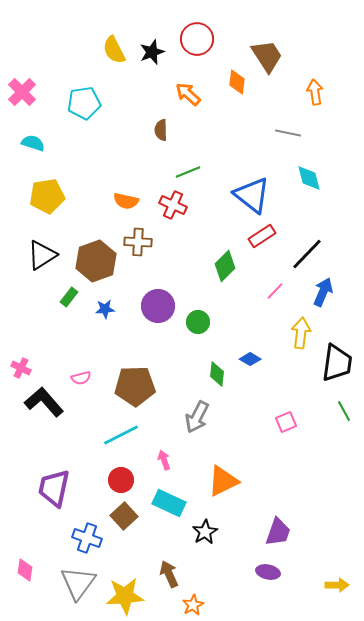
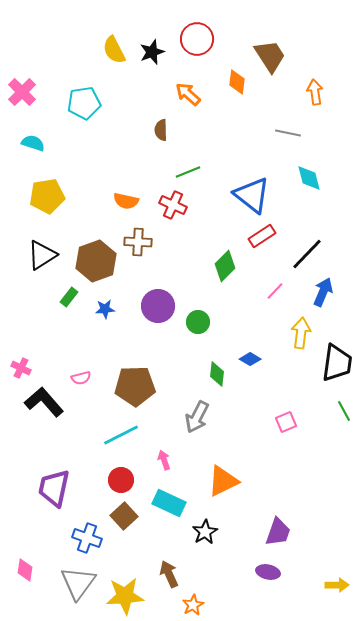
brown trapezoid at (267, 56): moved 3 px right
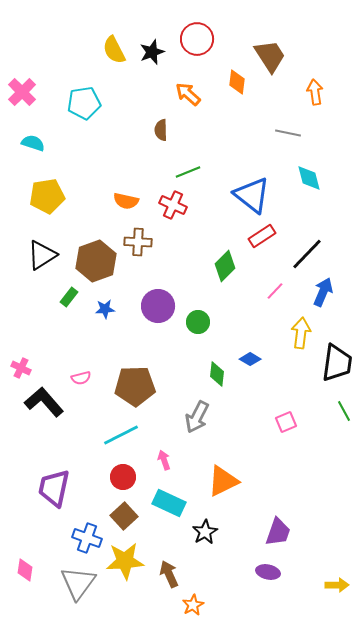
red circle at (121, 480): moved 2 px right, 3 px up
yellow star at (125, 596): moved 35 px up
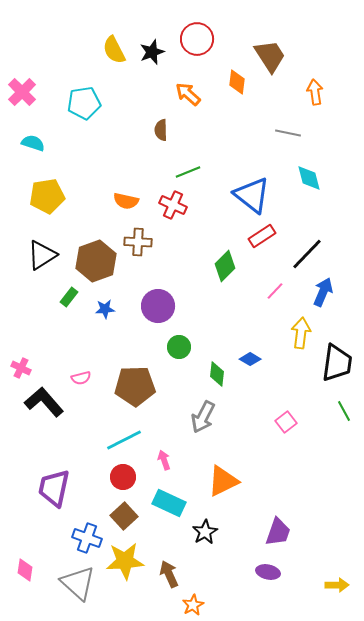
green circle at (198, 322): moved 19 px left, 25 px down
gray arrow at (197, 417): moved 6 px right
pink square at (286, 422): rotated 15 degrees counterclockwise
cyan line at (121, 435): moved 3 px right, 5 px down
gray triangle at (78, 583): rotated 24 degrees counterclockwise
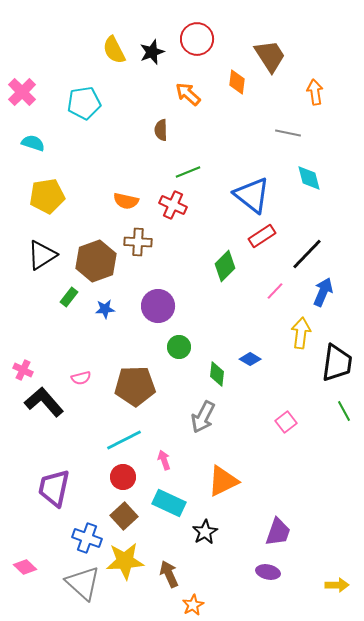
pink cross at (21, 368): moved 2 px right, 2 px down
pink diamond at (25, 570): moved 3 px up; rotated 55 degrees counterclockwise
gray triangle at (78, 583): moved 5 px right
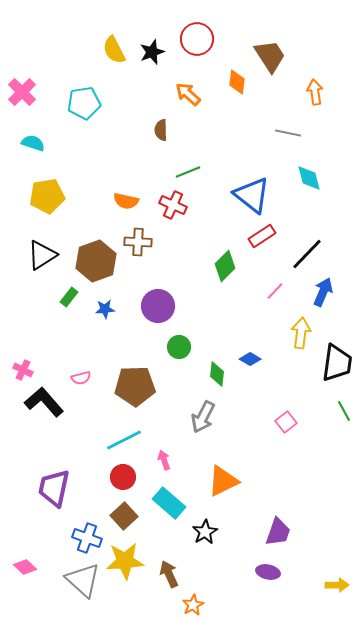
cyan rectangle at (169, 503): rotated 16 degrees clockwise
gray triangle at (83, 583): moved 3 px up
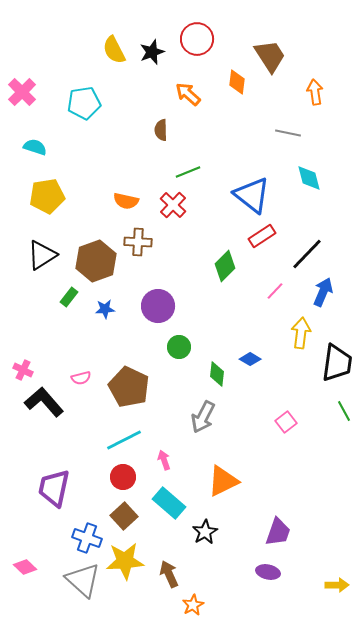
cyan semicircle at (33, 143): moved 2 px right, 4 px down
red cross at (173, 205): rotated 20 degrees clockwise
brown pentagon at (135, 386): moved 6 px left, 1 px down; rotated 27 degrees clockwise
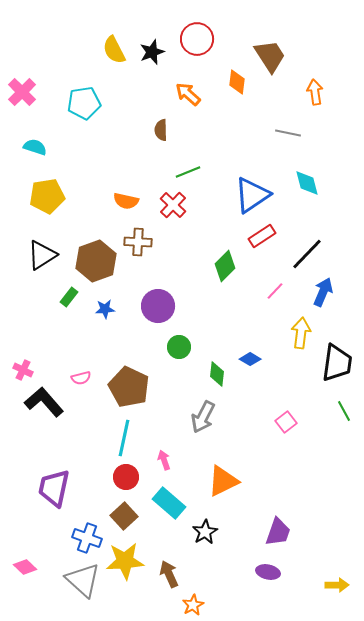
cyan diamond at (309, 178): moved 2 px left, 5 px down
blue triangle at (252, 195): rotated 48 degrees clockwise
cyan line at (124, 440): moved 2 px up; rotated 51 degrees counterclockwise
red circle at (123, 477): moved 3 px right
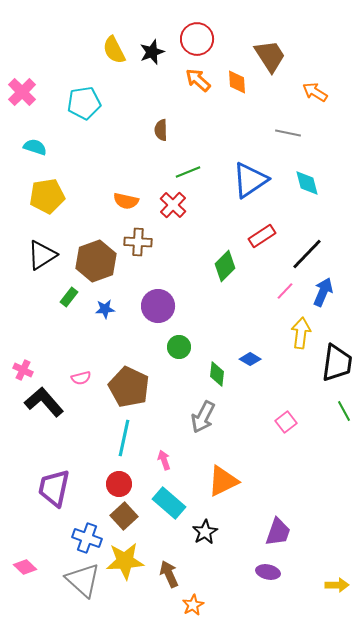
orange diamond at (237, 82): rotated 10 degrees counterclockwise
orange arrow at (315, 92): rotated 50 degrees counterclockwise
orange arrow at (188, 94): moved 10 px right, 14 px up
blue triangle at (252, 195): moved 2 px left, 15 px up
pink line at (275, 291): moved 10 px right
red circle at (126, 477): moved 7 px left, 7 px down
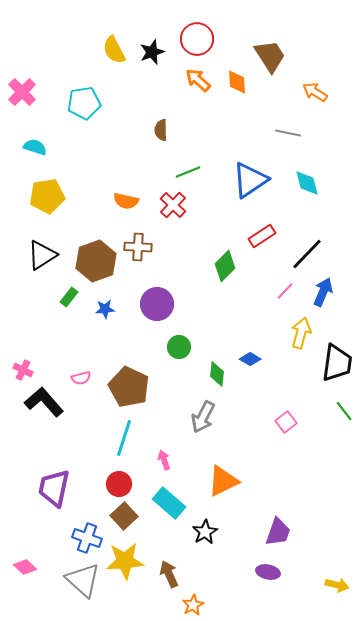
brown cross at (138, 242): moved 5 px down
purple circle at (158, 306): moved 1 px left, 2 px up
yellow arrow at (301, 333): rotated 8 degrees clockwise
green line at (344, 411): rotated 10 degrees counterclockwise
cyan line at (124, 438): rotated 6 degrees clockwise
yellow arrow at (337, 585): rotated 15 degrees clockwise
